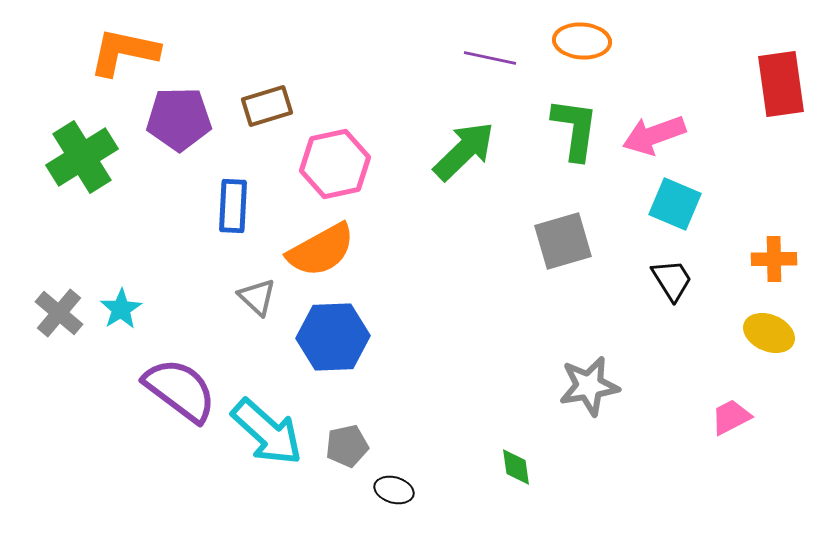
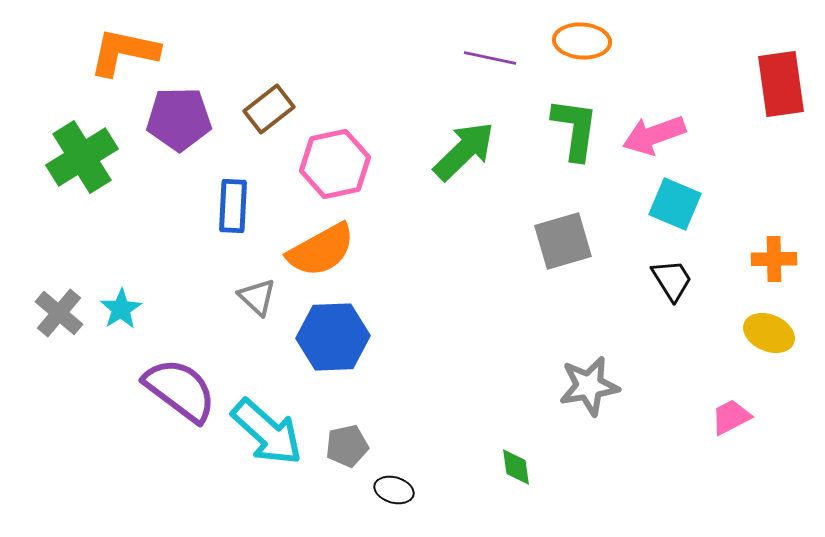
brown rectangle: moved 2 px right, 3 px down; rotated 21 degrees counterclockwise
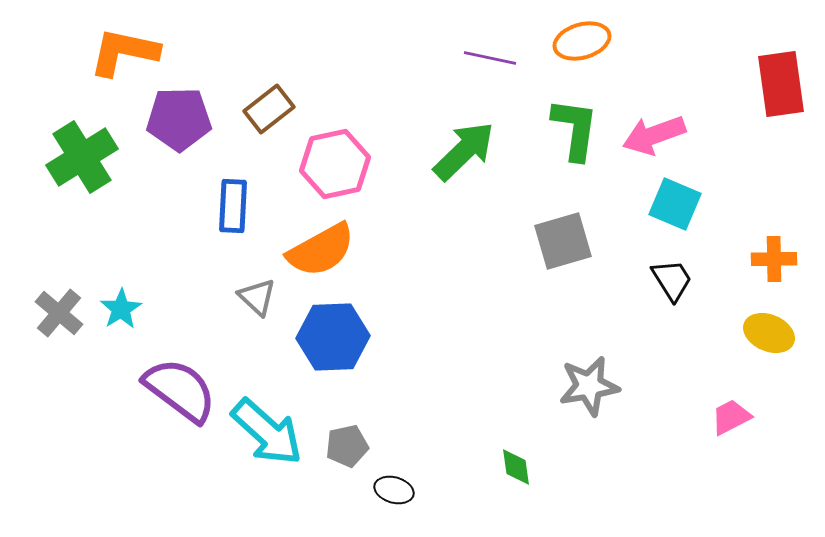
orange ellipse: rotated 20 degrees counterclockwise
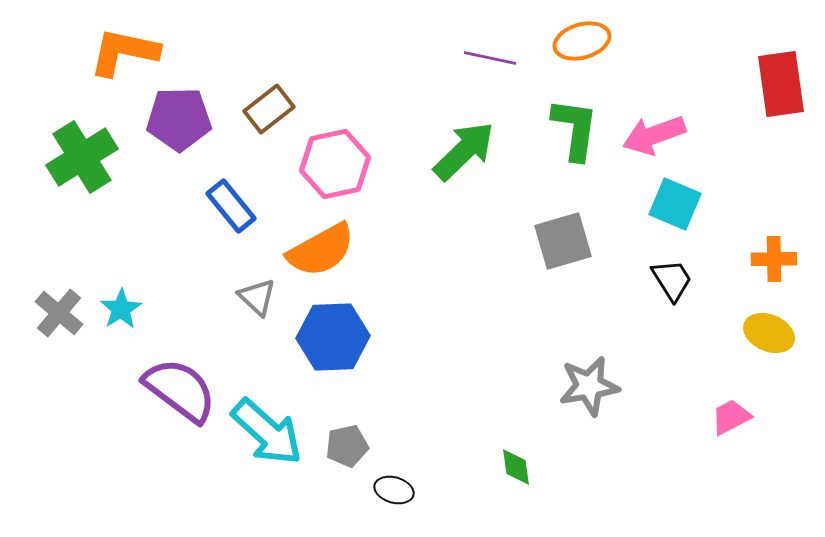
blue rectangle: moved 2 px left; rotated 42 degrees counterclockwise
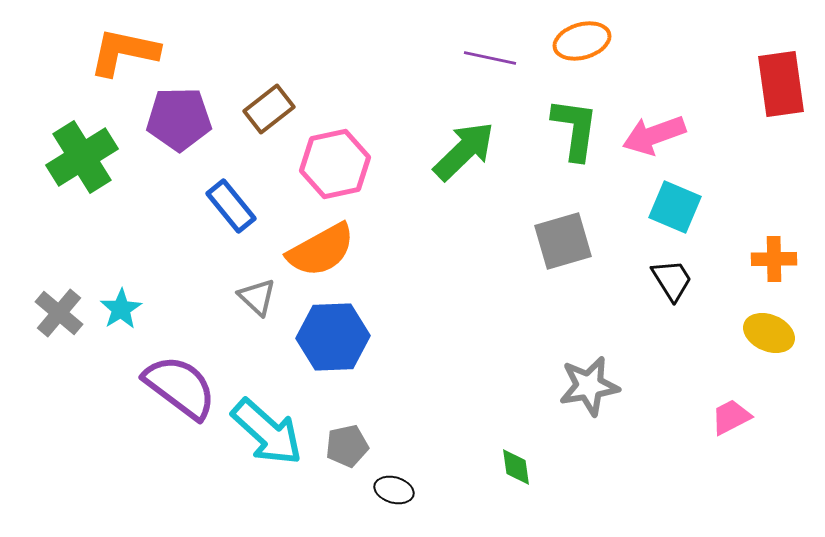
cyan square: moved 3 px down
purple semicircle: moved 3 px up
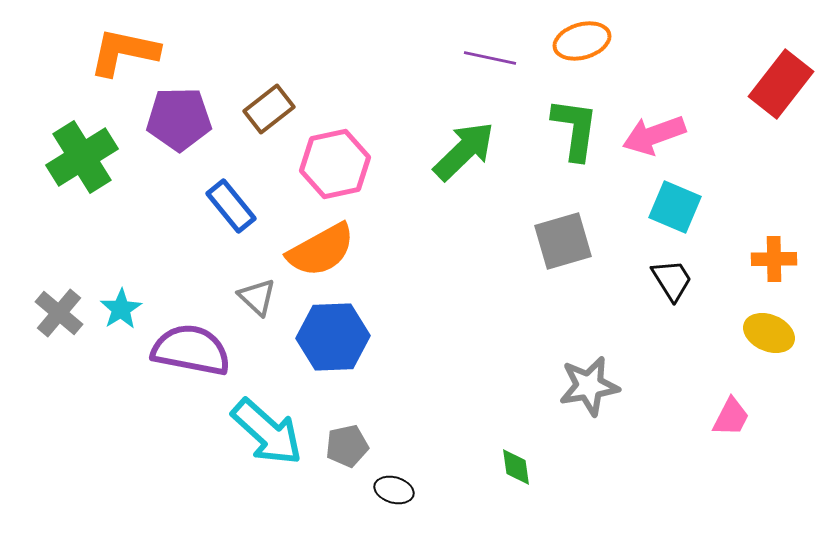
red rectangle: rotated 46 degrees clockwise
purple semicircle: moved 11 px right, 37 px up; rotated 26 degrees counterclockwise
pink trapezoid: rotated 144 degrees clockwise
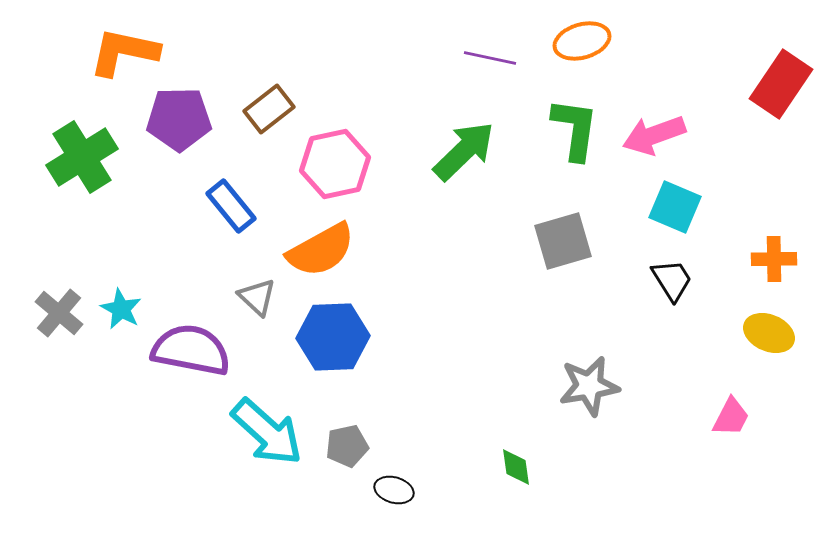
red rectangle: rotated 4 degrees counterclockwise
cyan star: rotated 12 degrees counterclockwise
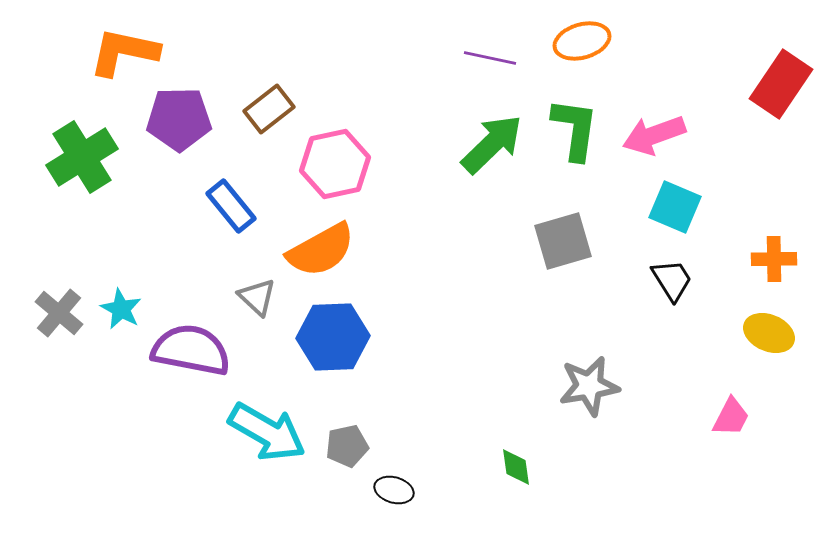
green arrow: moved 28 px right, 7 px up
cyan arrow: rotated 12 degrees counterclockwise
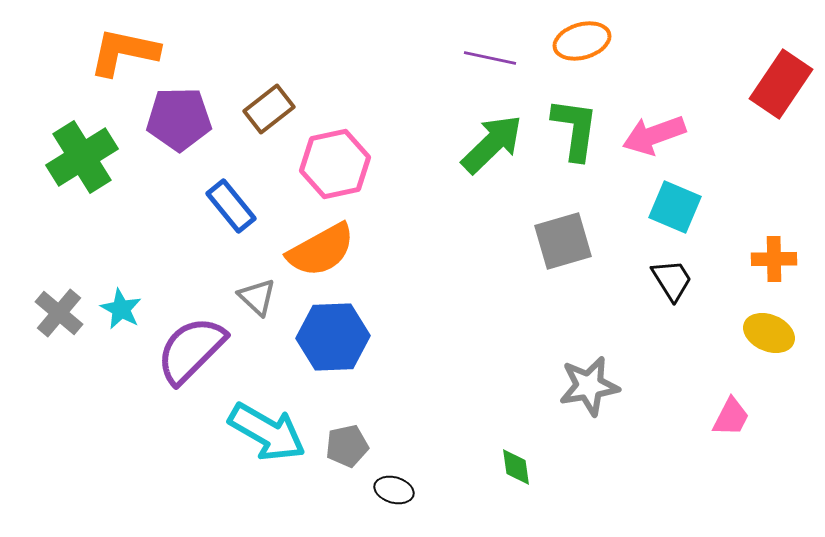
purple semicircle: rotated 56 degrees counterclockwise
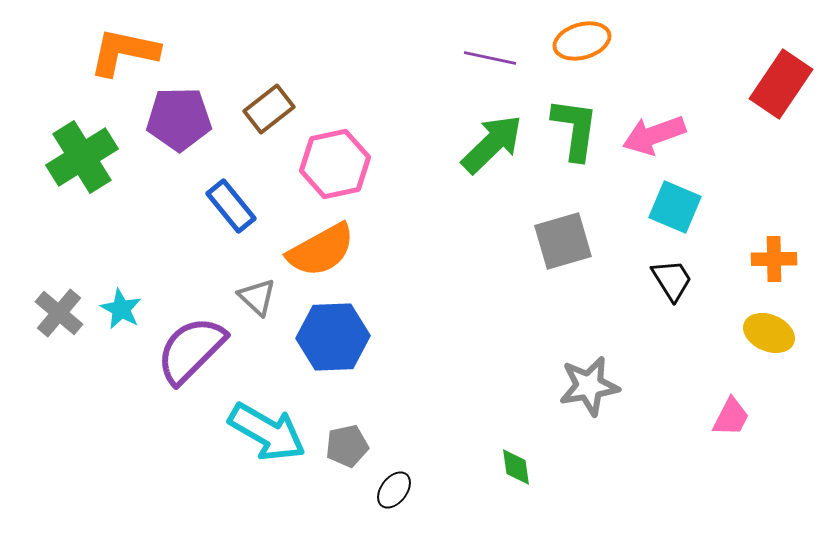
black ellipse: rotated 69 degrees counterclockwise
